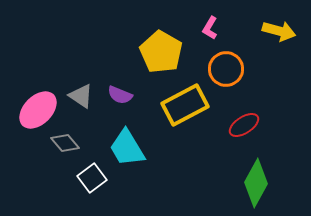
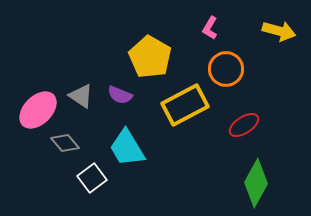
yellow pentagon: moved 11 px left, 5 px down
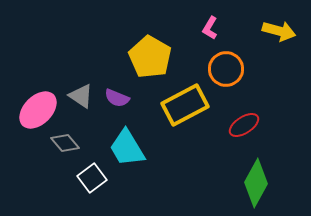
purple semicircle: moved 3 px left, 3 px down
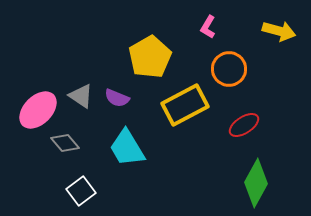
pink L-shape: moved 2 px left, 1 px up
yellow pentagon: rotated 12 degrees clockwise
orange circle: moved 3 px right
white square: moved 11 px left, 13 px down
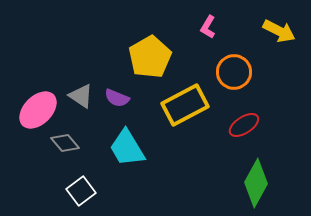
yellow arrow: rotated 12 degrees clockwise
orange circle: moved 5 px right, 3 px down
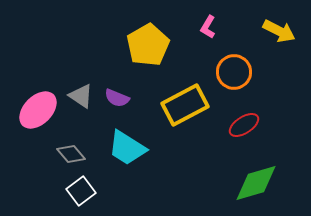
yellow pentagon: moved 2 px left, 12 px up
gray diamond: moved 6 px right, 11 px down
cyan trapezoid: rotated 27 degrees counterclockwise
green diamond: rotated 45 degrees clockwise
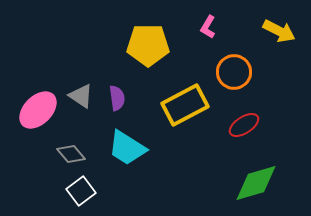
yellow pentagon: rotated 30 degrees clockwise
purple semicircle: rotated 120 degrees counterclockwise
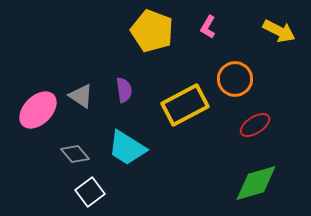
yellow pentagon: moved 4 px right, 14 px up; rotated 21 degrees clockwise
orange circle: moved 1 px right, 7 px down
purple semicircle: moved 7 px right, 8 px up
red ellipse: moved 11 px right
gray diamond: moved 4 px right
white square: moved 9 px right, 1 px down
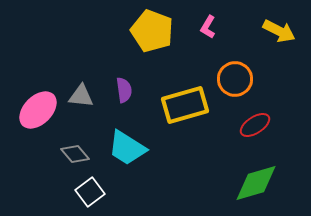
gray triangle: rotated 28 degrees counterclockwise
yellow rectangle: rotated 12 degrees clockwise
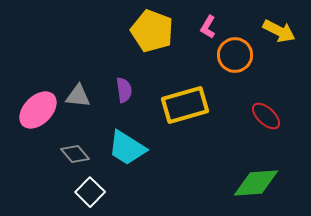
orange circle: moved 24 px up
gray triangle: moved 3 px left
red ellipse: moved 11 px right, 9 px up; rotated 76 degrees clockwise
green diamond: rotated 12 degrees clockwise
white square: rotated 8 degrees counterclockwise
